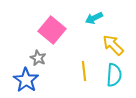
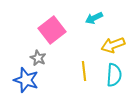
pink square: rotated 12 degrees clockwise
yellow arrow: rotated 65 degrees counterclockwise
blue star: rotated 15 degrees counterclockwise
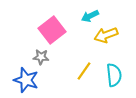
cyan arrow: moved 4 px left, 2 px up
yellow arrow: moved 7 px left, 10 px up
gray star: moved 3 px right, 1 px up; rotated 21 degrees counterclockwise
yellow line: rotated 42 degrees clockwise
cyan semicircle: rotated 10 degrees counterclockwise
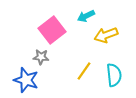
cyan arrow: moved 4 px left
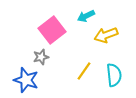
gray star: rotated 21 degrees counterclockwise
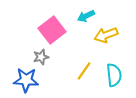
blue star: rotated 15 degrees counterclockwise
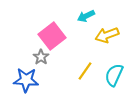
pink square: moved 6 px down
yellow arrow: moved 1 px right
gray star: rotated 21 degrees counterclockwise
yellow line: moved 1 px right
cyan semicircle: rotated 150 degrees counterclockwise
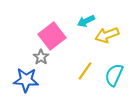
cyan arrow: moved 5 px down
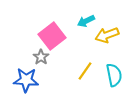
cyan semicircle: rotated 145 degrees clockwise
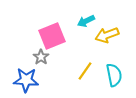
pink square: rotated 16 degrees clockwise
